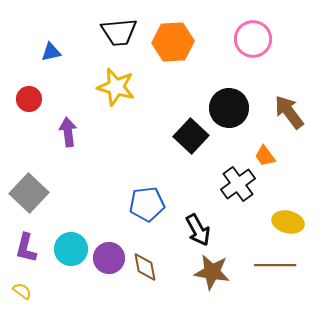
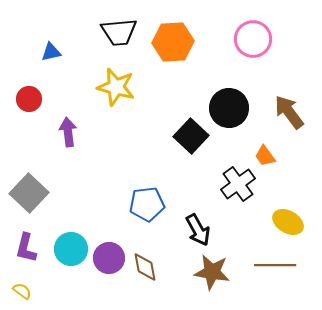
yellow ellipse: rotated 16 degrees clockwise
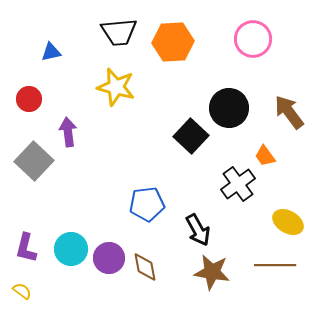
gray square: moved 5 px right, 32 px up
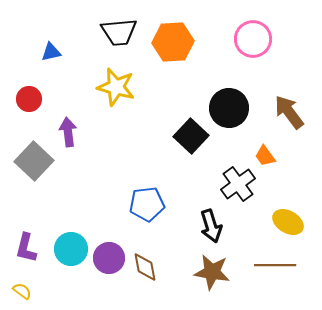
black arrow: moved 13 px right, 4 px up; rotated 12 degrees clockwise
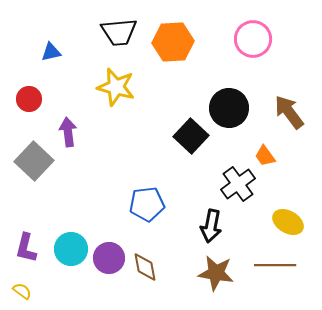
black arrow: rotated 28 degrees clockwise
brown star: moved 4 px right, 1 px down
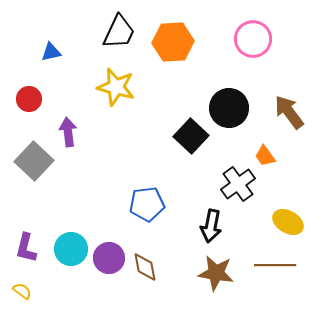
black trapezoid: rotated 60 degrees counterclockwise
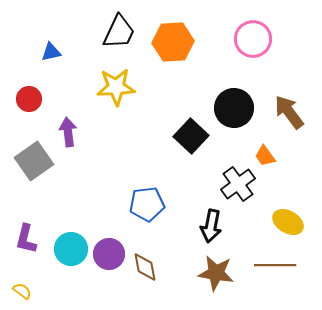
yellow star: rotated 18 degrees counterclockwise
black circle: moved 5 px right
gray square: rotated 12 degrees clockwise
purple L-shape: moved 9 px up
purple circle: moved 4 px up
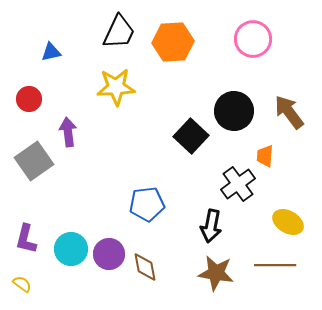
black circle: moved 3 px down
orange trapezoid: rotated 40 degrees clockwise
yellow semicircle: moved 7 px up
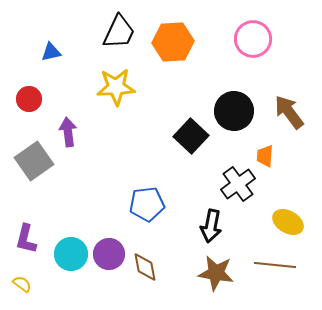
cyan circle: moved 5 px down
brown line: rotated 6 degrees clockwise
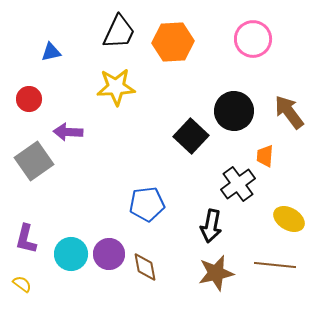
purple arrow: rotated 80 degrees counterclockwise
yellow ellipse: moved 1 px right, 3 px up
brown star: rotated 21 degrees counterclockwise
